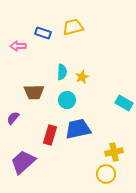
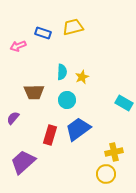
pink arrow: rotated 21 degrees counterclockwise
blue trapezoid: rotated 24 degrees counterclockwise
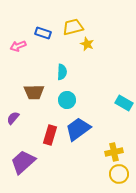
yellow star: moved 5 px right, 33 px up; rotated 24 degrees counterclockwise
yellow circle: moved 13 px right
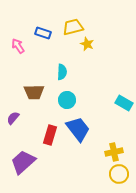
pink arrow: rotated 77 degrees clockwise
blue trapezoid: rotated 88 degrees clockwise
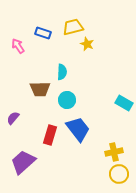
brown trapezoid: moved 6 px right, 3 px up
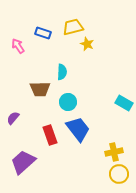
cyan circle: moved 1 px right, 2 px down
red rectangle: rotated 36 degrees counterclockwise
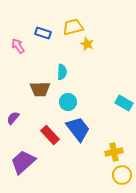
red rectangle: rotated 24 degrees counterclockwise
yellow circle: moved 3 px right, 1 px down
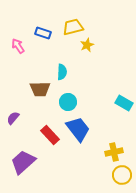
yellow star: moved 1 px down; rotated 24 degrees clockwise
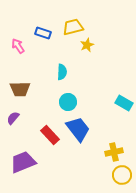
brown trapezoid: moved 20 px left
purple trapezoid: rotated 20 degrees clockwise
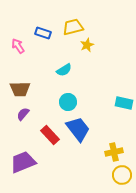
cyan semicircle: moved 2 px right, 2 px up; rotated 56 degrees clockwise
cyan rectangle: rotated 18 degrees counterclockwise
purple semicircle: moved 10 px right, 4 px up
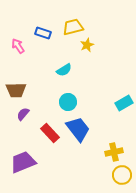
brown trapezoid: moved 4 px left, 1 px down
cyan rectangle: rotated 42 degrees counterclockwise
red rectangle: moved 2 px up
